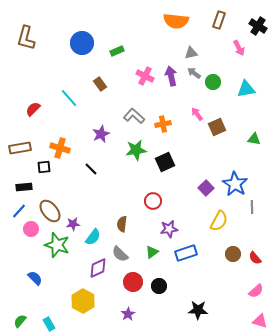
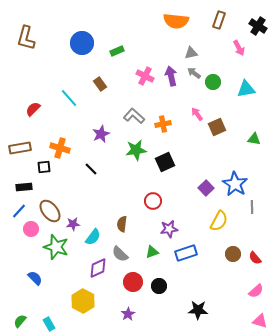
green star at (57, 245): moved 1 px left, 2 px down
green triangle at (152, 252): rotated 16 degrees clockwise
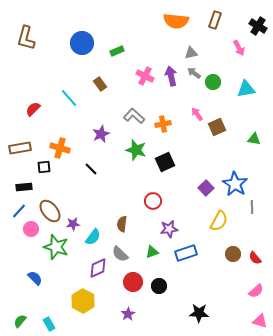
brown rectangle at (219, 20): moved 4 px left
green star at (136, 150): rotated 25 degrees clockwise
black star at (198, 310): moved 1 px right, 3 px down
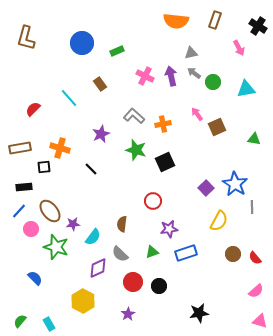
black star at (199, 313): rotated 12 degrees counterclockwise
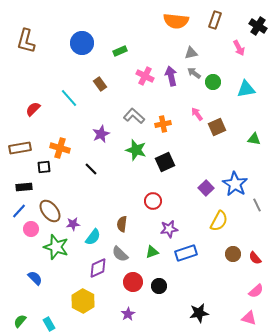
brown L-shape at (26, 38): moved 3 px down
green rectangle at (117, 51): moved 3 px right
gray line at (252, 207): moved 5 px right, 2 px up; rotated 24 degrees counterclockwise
pink triangle at (260, 321): moved 11 px left, 3 px up
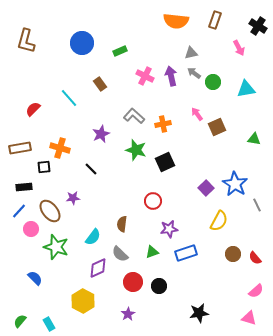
purple star at (73, 224): moved 26 px up
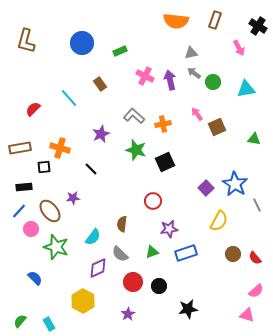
purple arrow at (171, 76): moved 1 px left, 4 px down
black star at (199, 313): moved 11 px left, 4 px up
pink triangle at (249, 318): moved 2 px left, 3 px up
